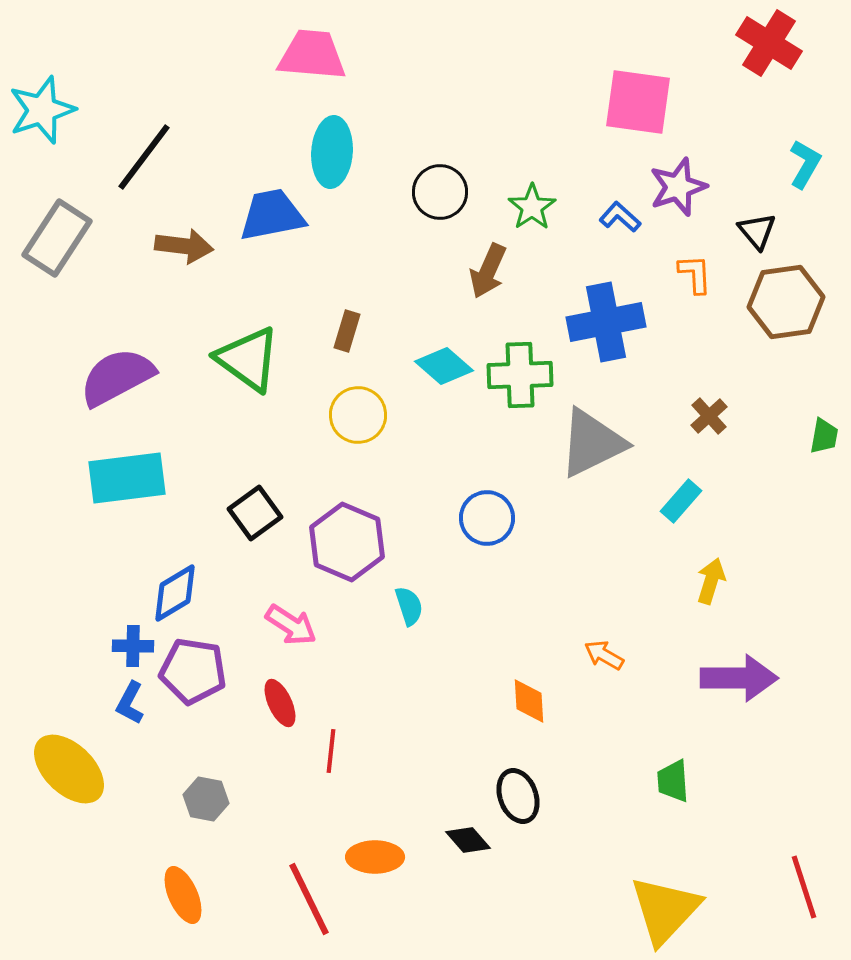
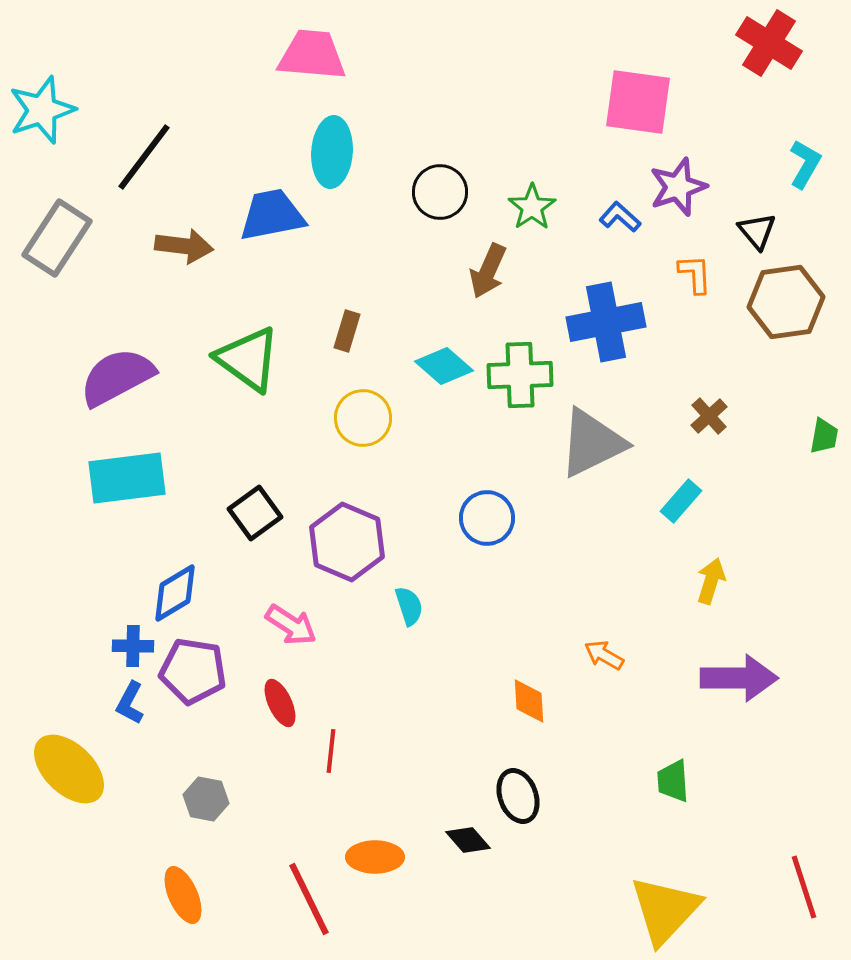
yellow circle at (358, 415): moved 5 px right, 3 px down
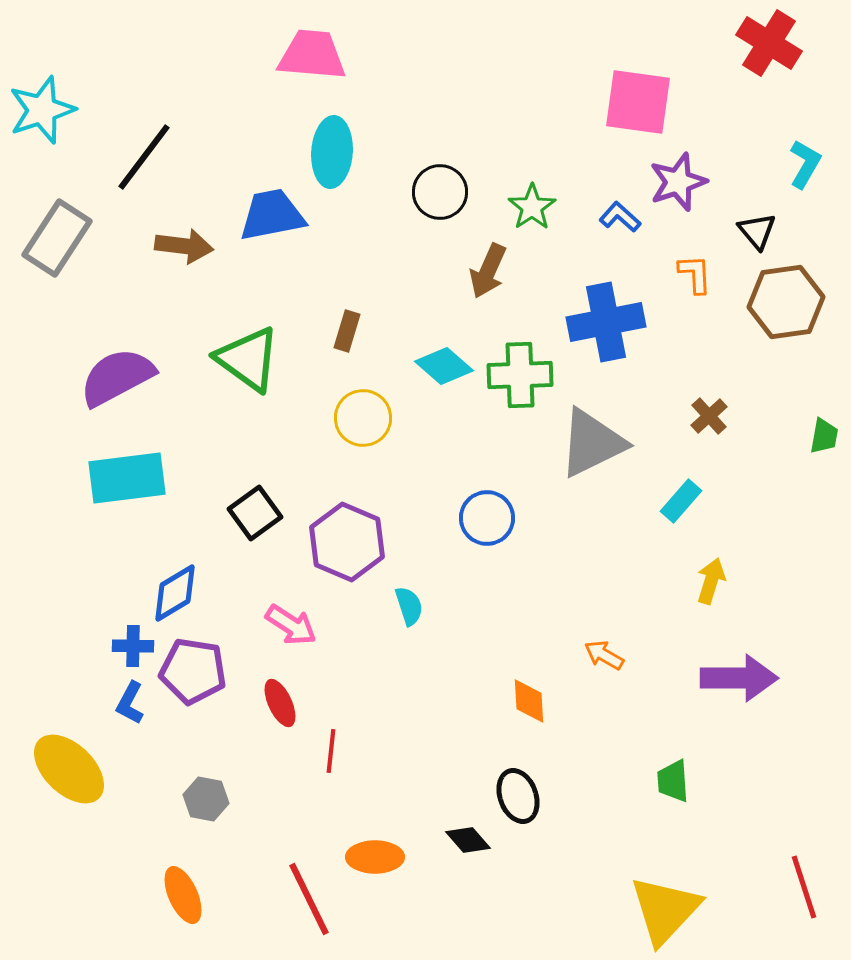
purple star at (678, 187): moved 5 px up
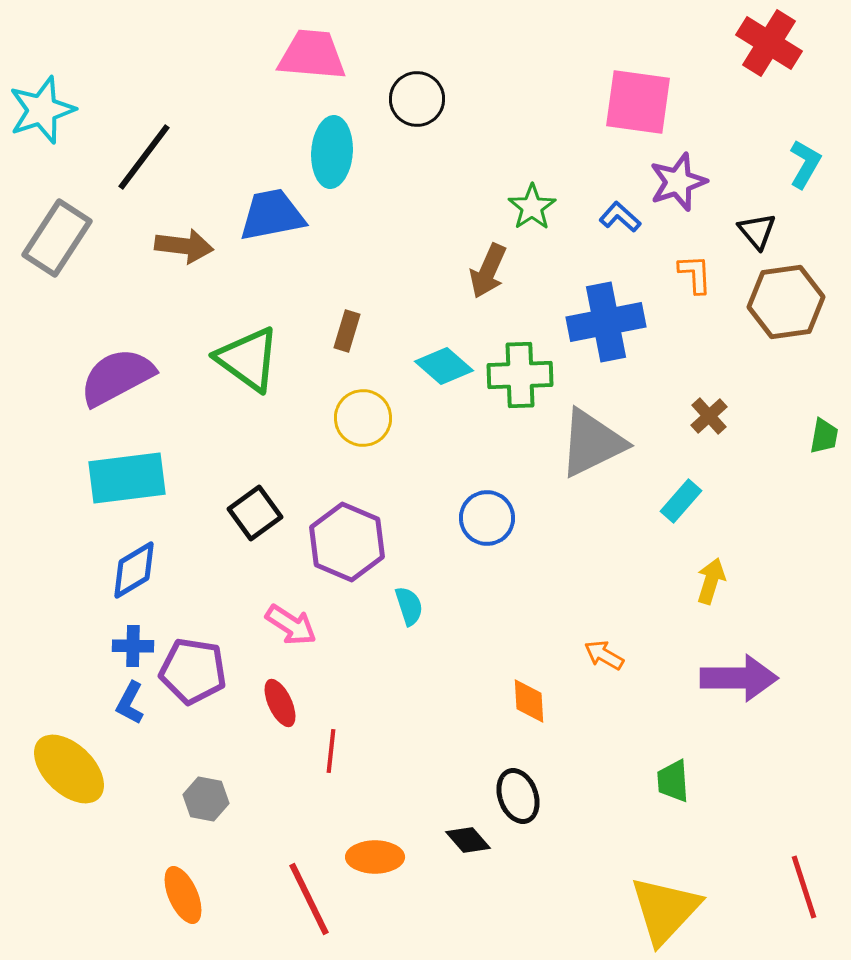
black circle at (440, 192): moved 23 px left, 93 px up
blue diamond at (175, 593): moved 41 px left, 23 px up
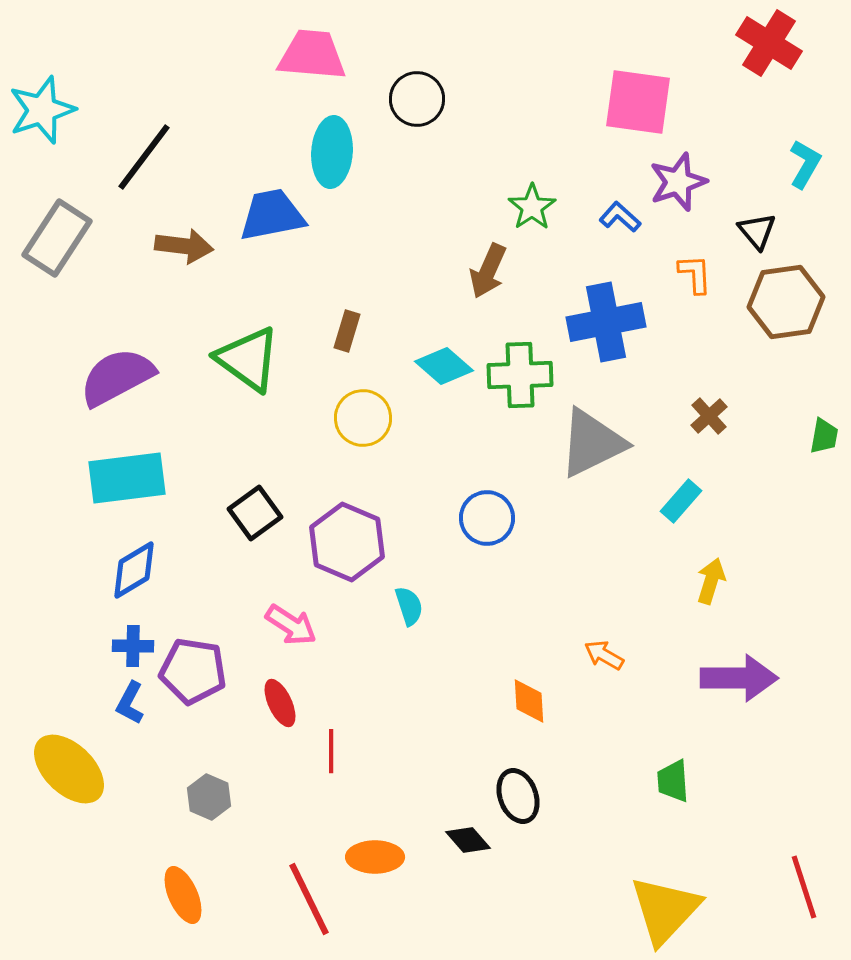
red line at (331, 751): rotated 6 degrees counterclockwise
gray hexagon at (206, 799): moved 3 px right, 2 px up; rotated 12 degrees clockwise
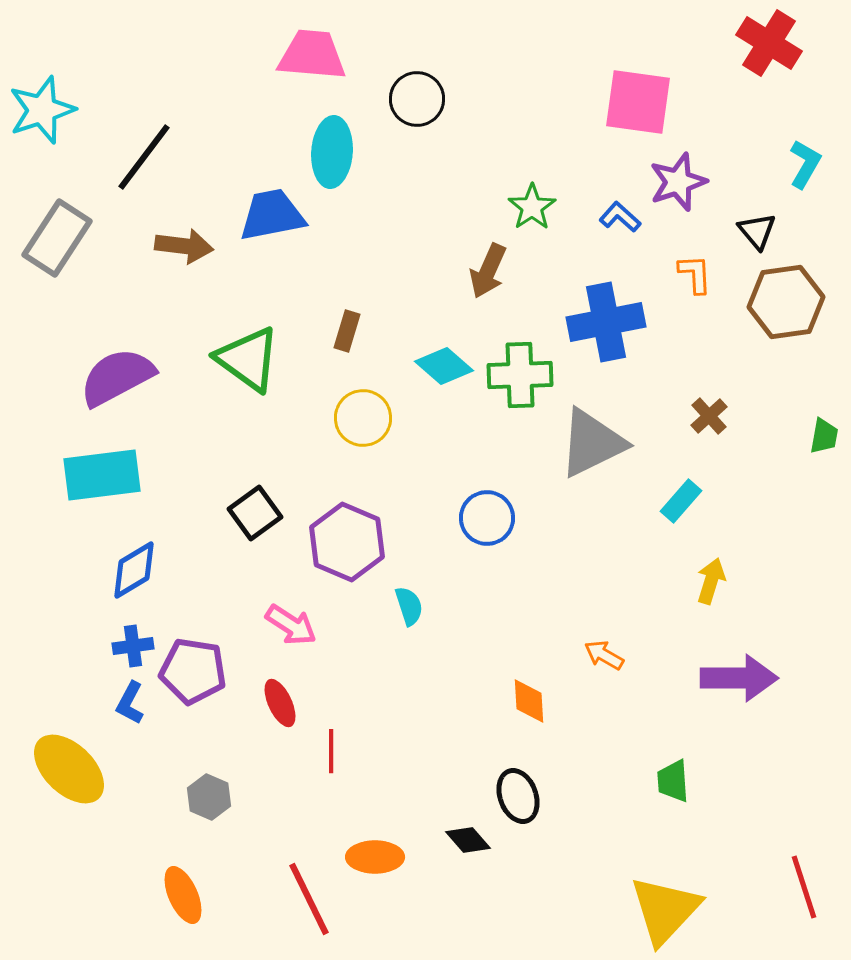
cyan rectangle at (127, 478): moved 25 px left, 3 px up
blue cross at (133, 646): rotated 9 degrees counterclockwise
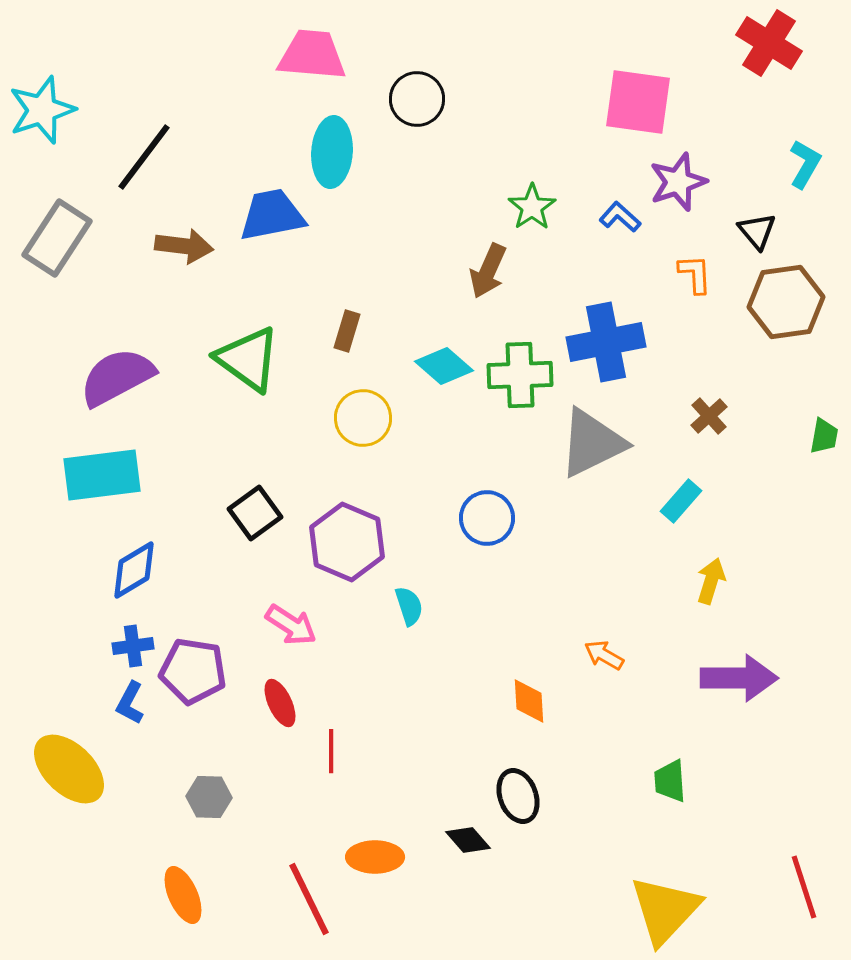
blue cross at (606, 322): moved 20 px down
green trapezoid at (673, 781): moved 3 px left
gray hexagon at (209, 797): rotated 21 degrees counterclockwise
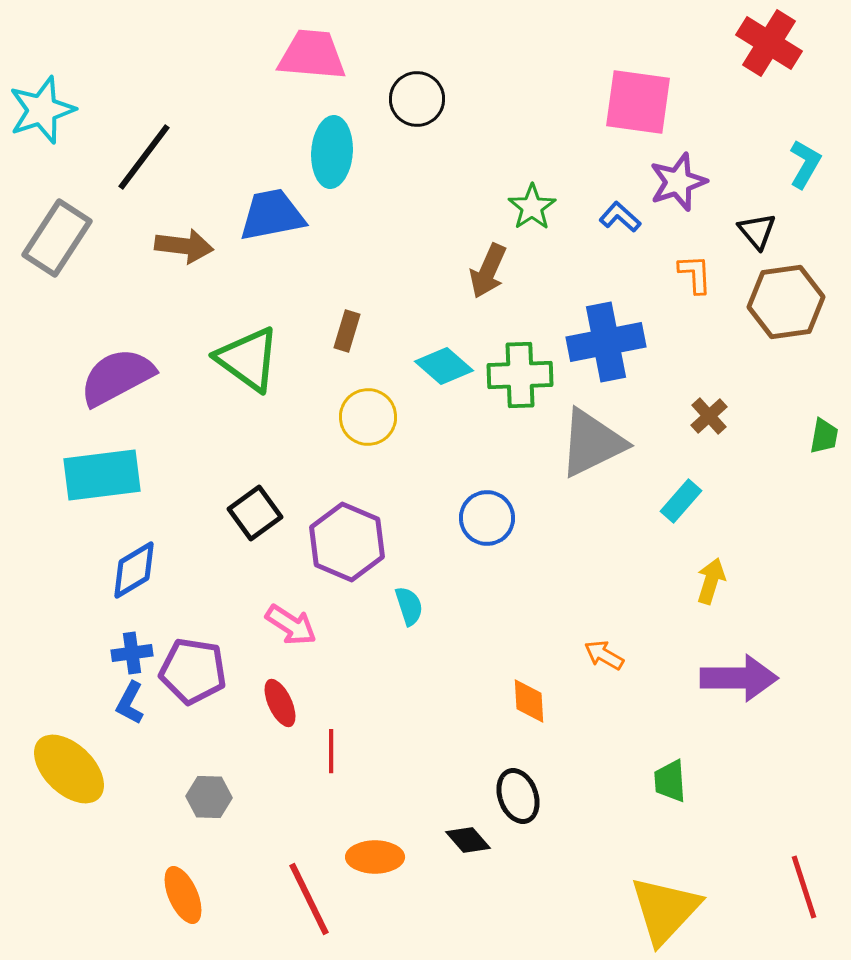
yellow circle at (363, 418): moved 5 px right, 1 px up
blue cross at (133, 646): moved 1 px left, 7 px down
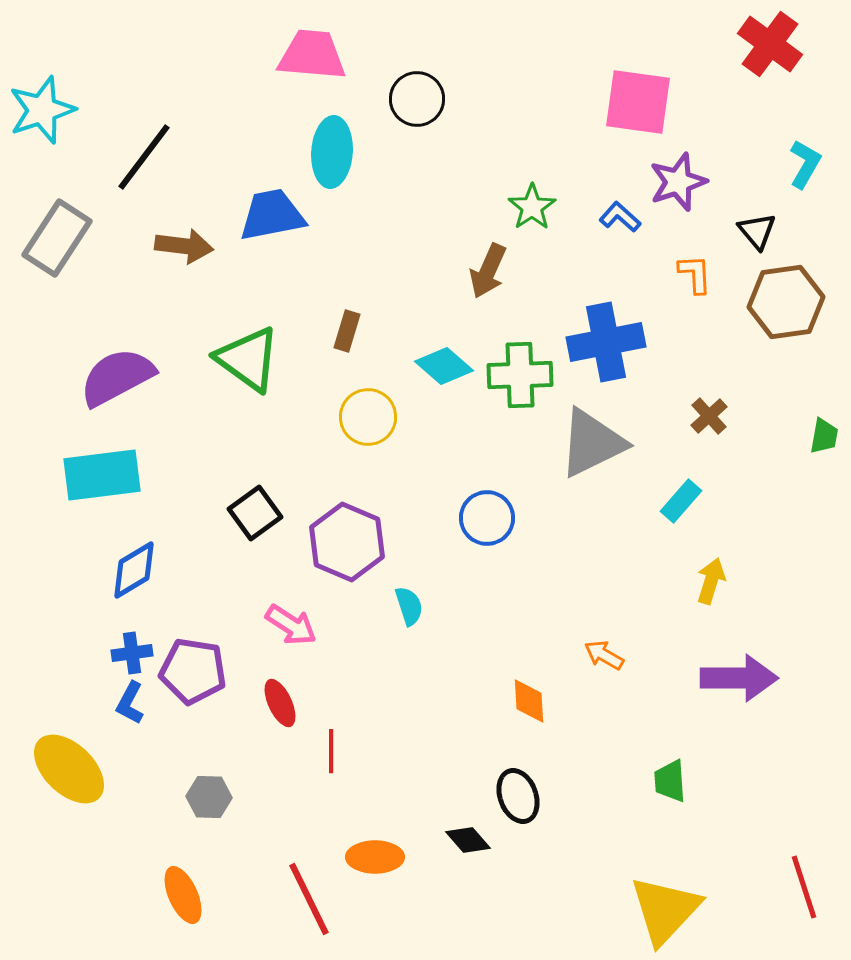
red cross at (769, 43): moved 1 px right, 1 px down; rotated 4 degrees clockwise
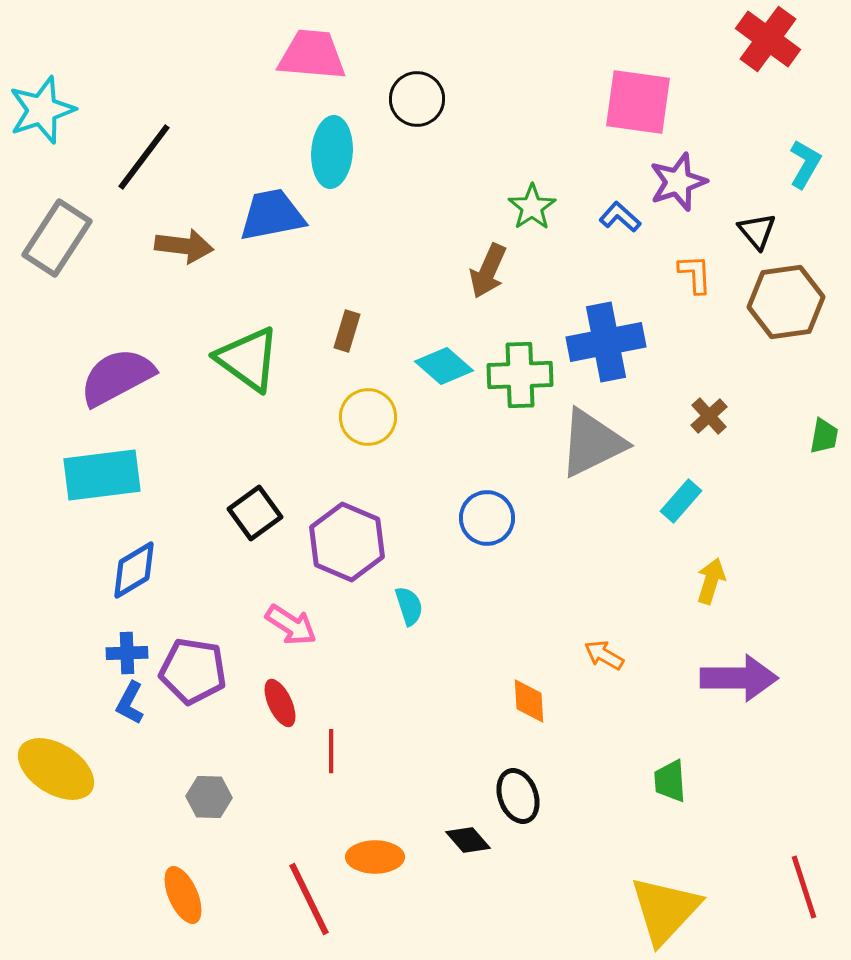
red cross at (770, 44): moved 2 px left, 5 px up
blue cross at (132, 653): moved 5 px left; rotated 6 degrees clockwise
yellow ellipse at (69, 769): moved 13 px left; rotated 12 degrees counterclockwise
